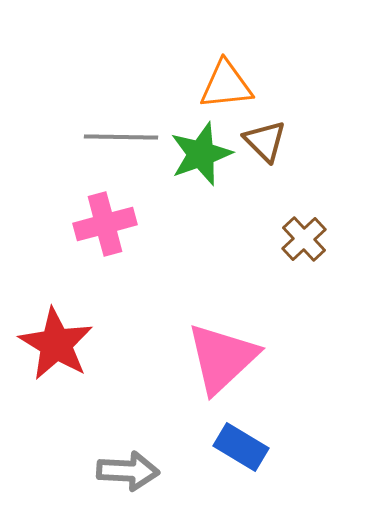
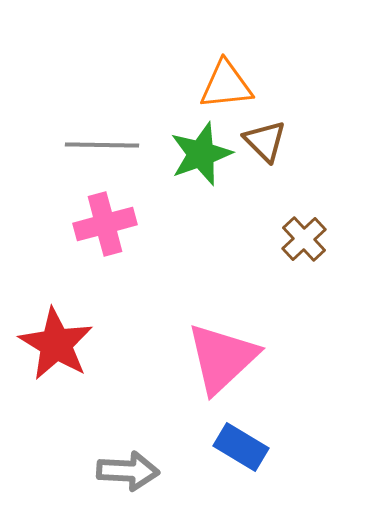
gray line: moved 19 px left, 8 px down
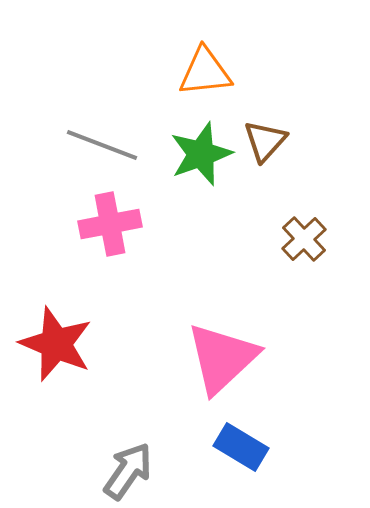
orange triangle: moved 21 px left, 13 px up
brown triangle: rotated 27 degrees clockwise
gray line: rotated 20 degrees clockwise
pink cross: moved 5 px right; rotated 4 degrees clockwise
red star: rotated 8 degrees counterclockwise
gray arrow: rotated 58 degrees counterclockwise
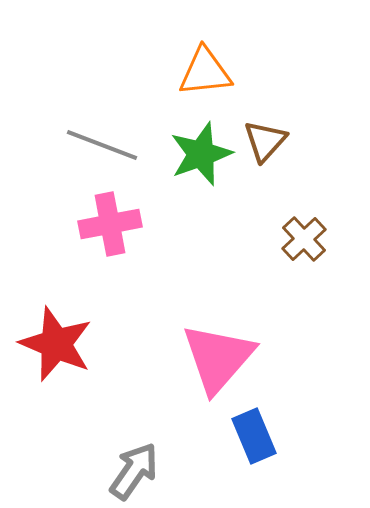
pink triangle: moved 4 px left; rotated 6 degrees counterclockwise
blue rectangle: moved 13 px right, 11 px up; rotated 36 degrees clockwise
gray arrow: moved 6 px right
